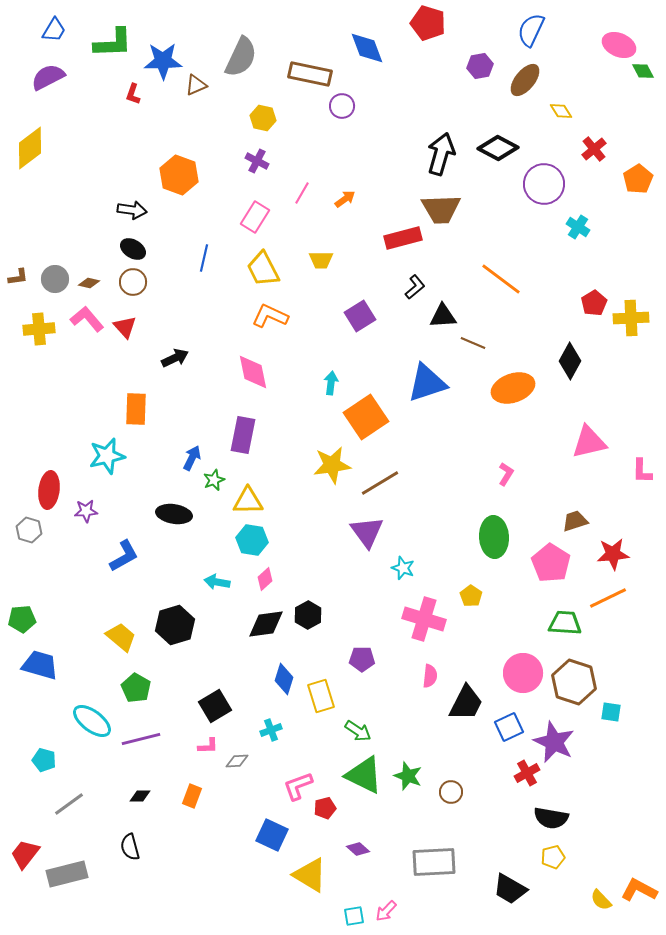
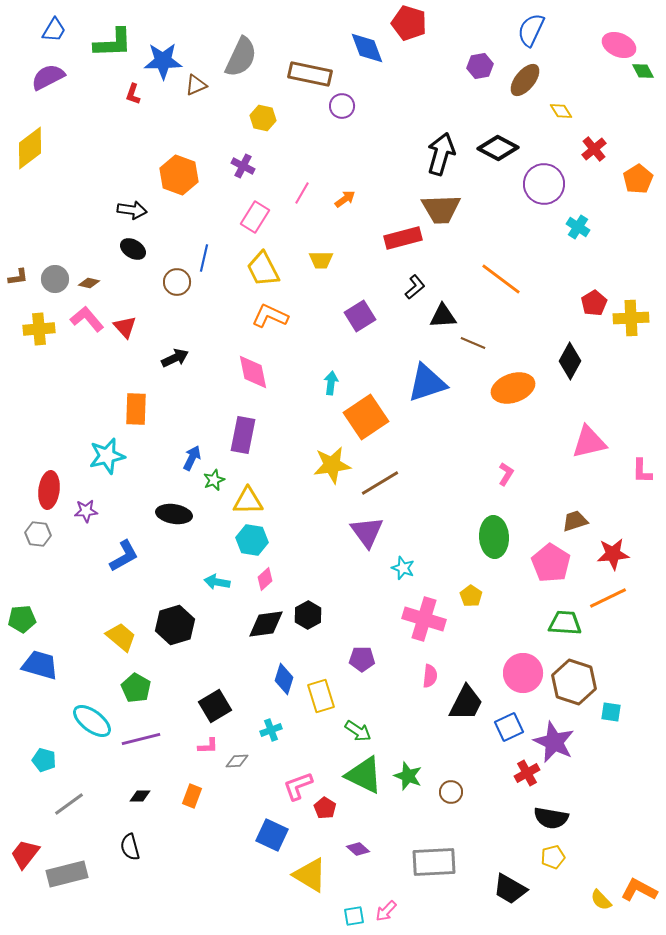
red pentagon at (428, 23): moved 19 px left
purple cross at (257, 161): moved 14 px left, 5 px down
brown circle at (133, 282): moved 44 px right
gray hexagon at (29, 530): moved 9 px right, 4 px down; rotated 10 degrees counterclockwise
red pentagon at (325, 808): rotated 25 degrees counterclockwise
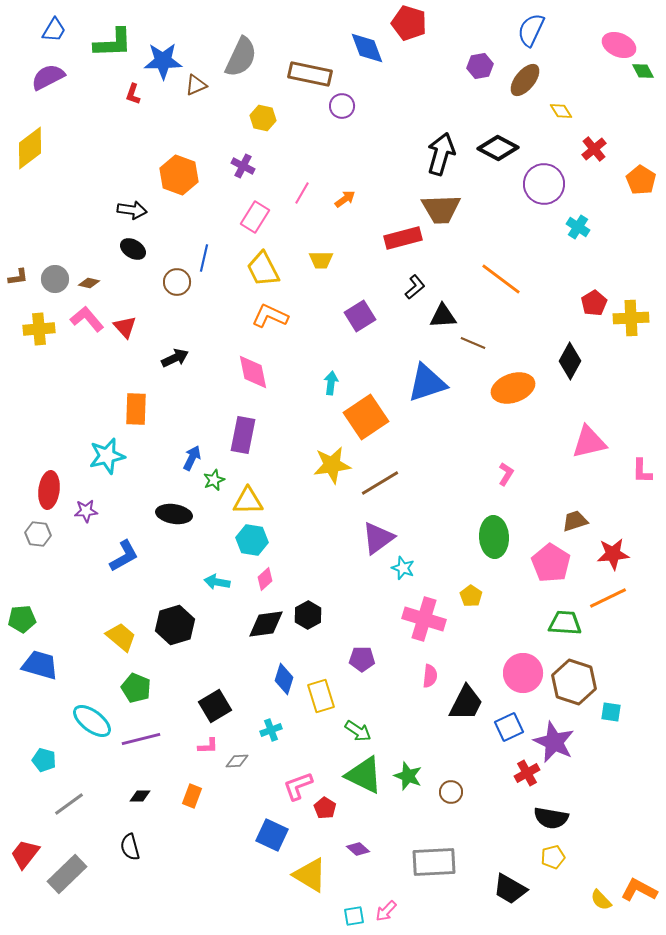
orange pentagon at (638, 179): moved 3 px right, 1 px down; rotated 8 degrees counterclockwise
purple triangle at (367, 532): moved 11 px right, 6 px down; rotated 30 degrees clockwise
green pentagon at (136, 688): rotated 8 degrees counterclockwise
gray rectangle at (67, 874): rotated 30 degrees counterclockwise
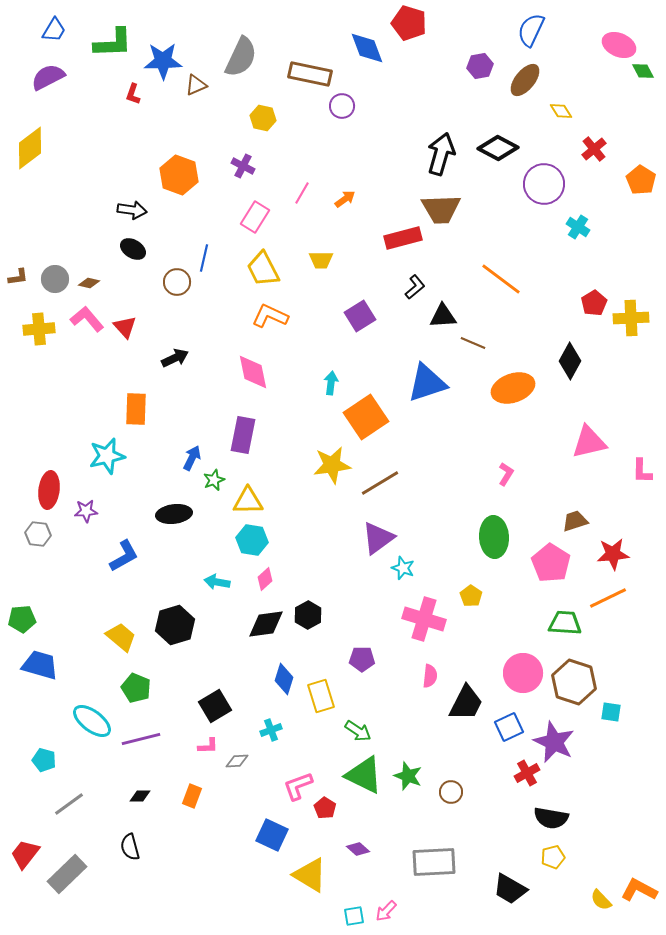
black ellipse at (174, 514): rotated 16 degrees counterclockwise
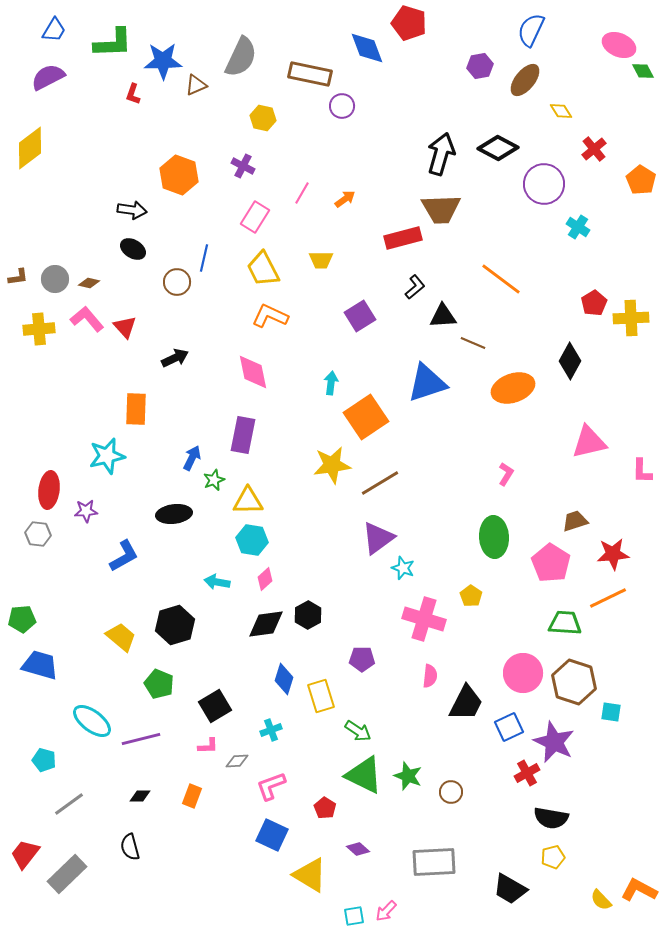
green pentagon at (136, 688): moved 23 px right, 4 px up
pink L-shape at (298, 786): moved 27 px left
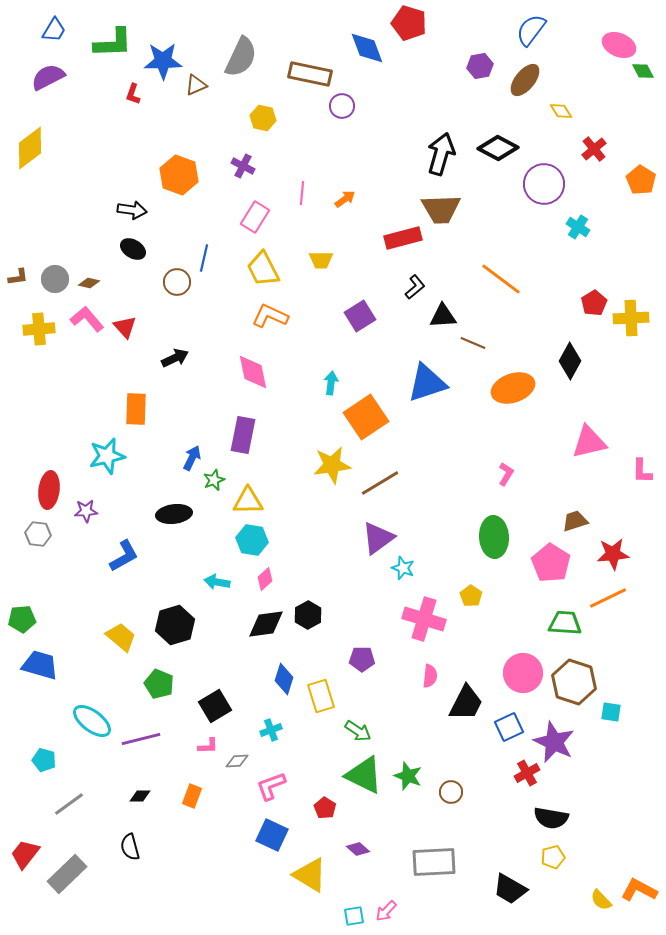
blue semicircle at (531, 30): rotated 12 degrees clockwise
pink line at (302, 193): rotated 25 degrees counterclockwise
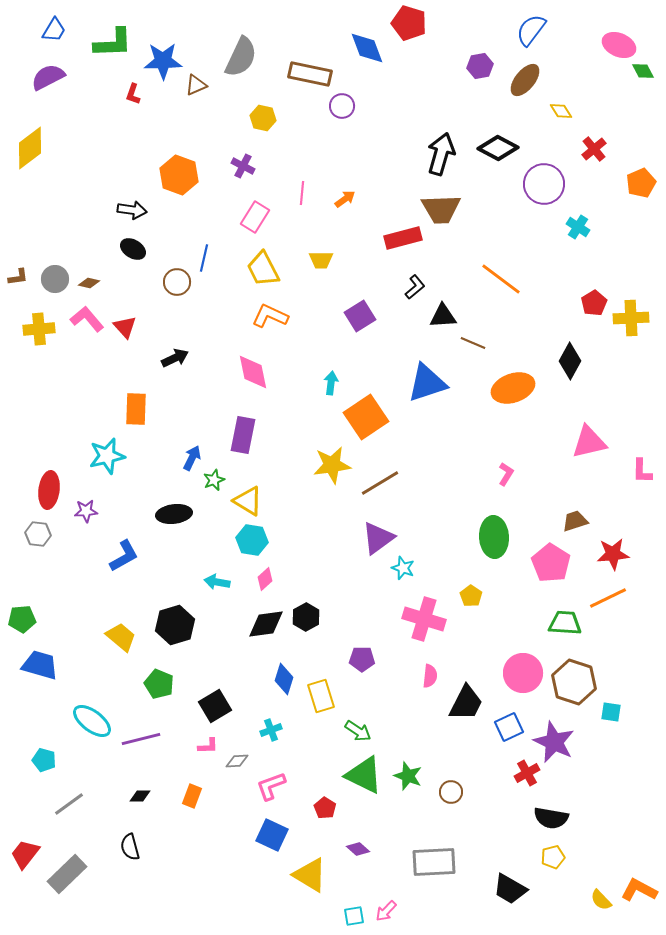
orange pentagon at (641, 180): moved 3 px down; rotated 16 degrees clockwise
yellow triangle at (248, 501): rotated 32 degrees clockwise
black hexagon at (308, 615): moved 2 px left, 2 px down
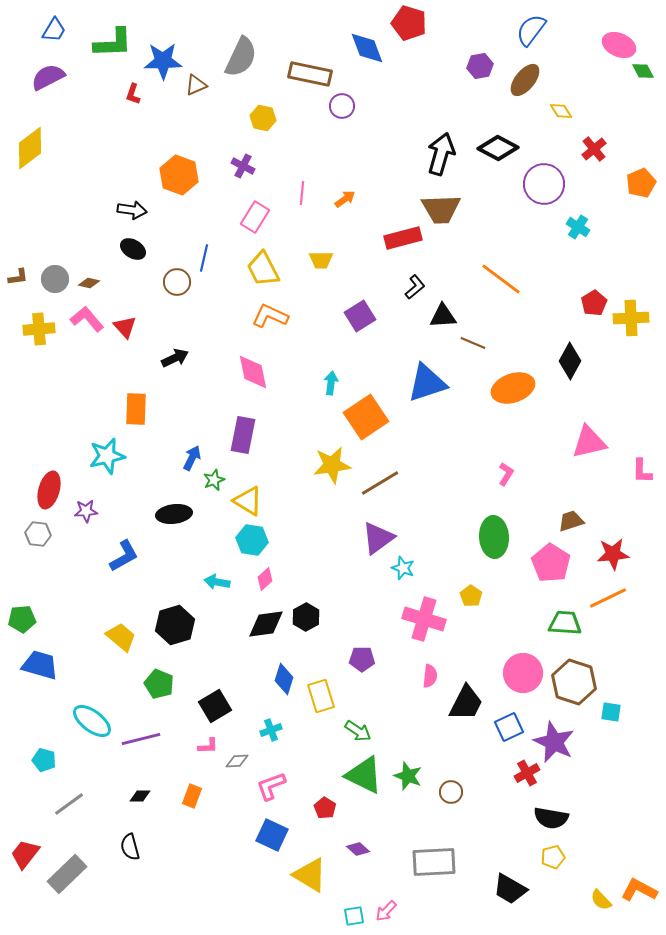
red ellipse at (49, 490): rotated 9 degrees clockwise
brown trapezoid at (575, 521): moved 4 px left
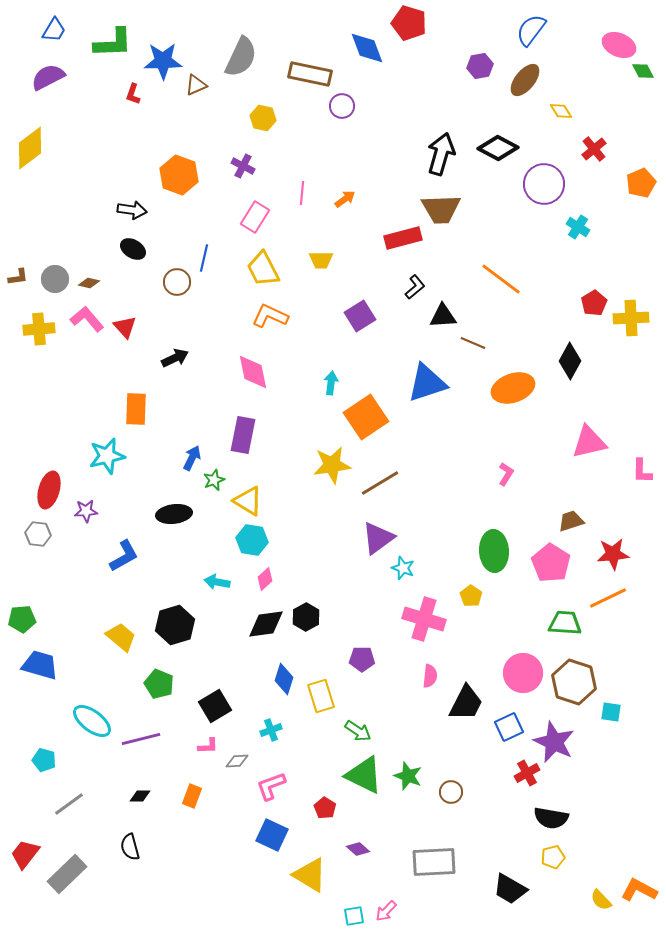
green ellipse at (494, 537): moved 14 px down
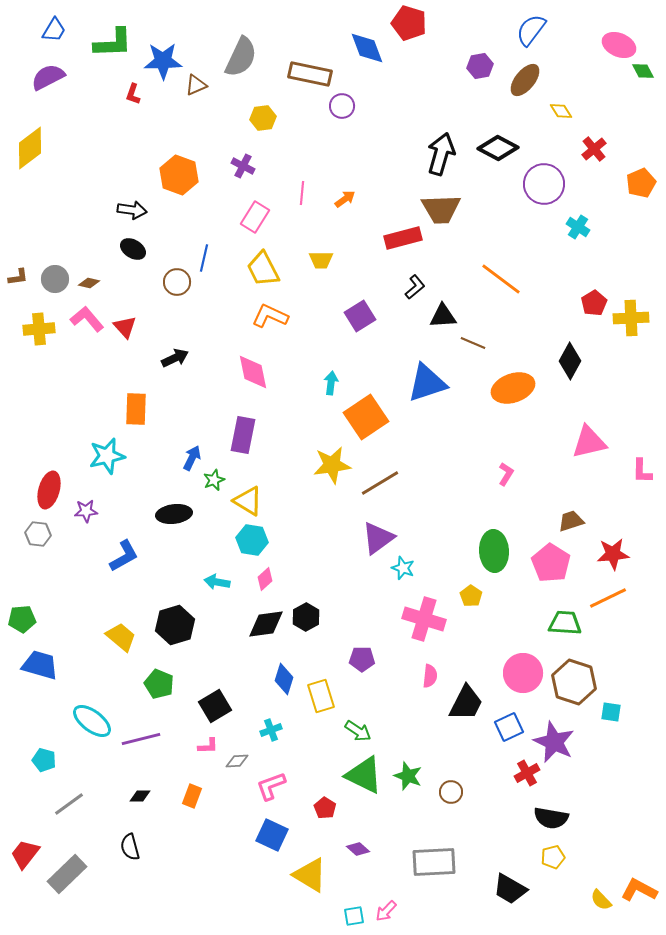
yellow hexagon at (263, 118): rotated 20 degrees counterclockwise
